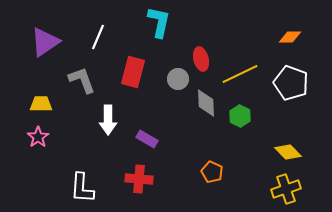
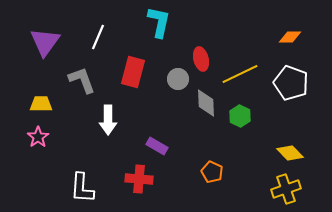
purple triangle: rotated 20 degrees counterclockwise
purple rectangle: moved 10 px right, 7 px down
yellow diamond: moved 2 px right, 1 px down
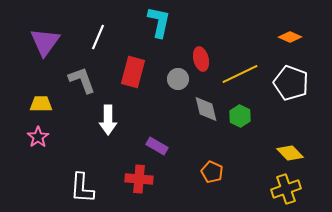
orange diamond: rotated 25 degrees clockwise
gray diamond: moved 6 px down; rotated 12 degrees counterclockwise
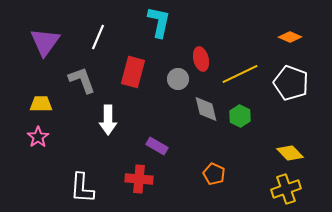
orange pentagon: moved 2 px right, 2 px down
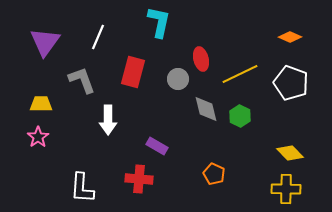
yellow cross: rotated 20 degrees clockwise
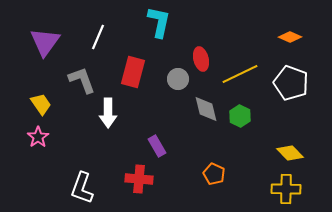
yellow trapezoid: rotated 55 degrees clockwise
white arrow: moved 7 px up
purple rectangle: rotated 30 degrees clockwise
white L-shape: rotated 16 degrees clockwise
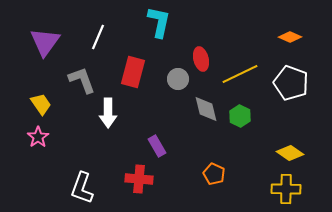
yellow diamond: rotated 12 degrees counterclockwise
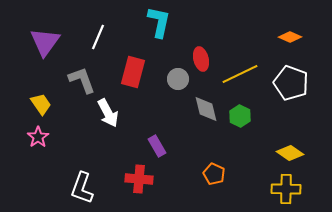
white arrow: rotated 28 degrees counterclockwise
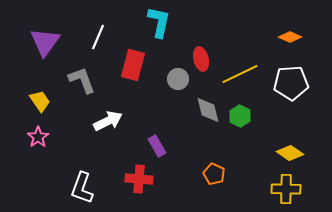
red rectangle: moved 7 px up
white pentagon: rotated 24 degrees counterclockwise
yellow trapezoid: moved 1 px left, 3 px up
gray diamond: moved 2 px right, 1 px down
white arrow: moved 8 px down; rotated 88 degrees counterclockwise
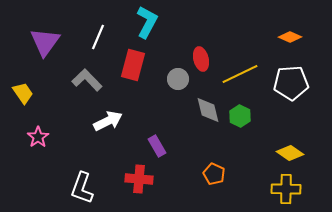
cyan L-shape: moved 12 px left; rotated 16 degrees clockwise
gray L-shape: moved 5 px right; rotated 24 degrees counterclockwise
yellow trapezoid: moved 17 px left, 8 px up
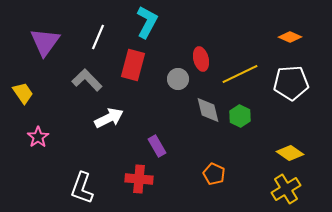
white arrow: moved 1 px right, 3 px up
yellow cross: rotated 32 degrees counterclockwise
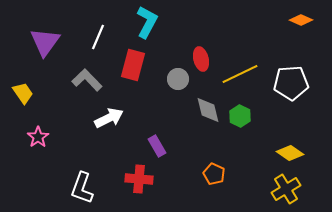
orange diamond: moved 11 px right, 17 px up
